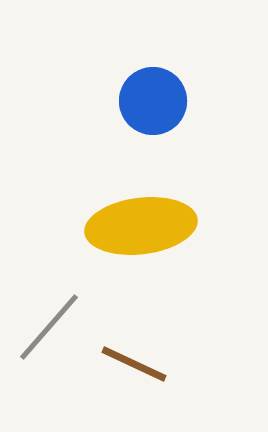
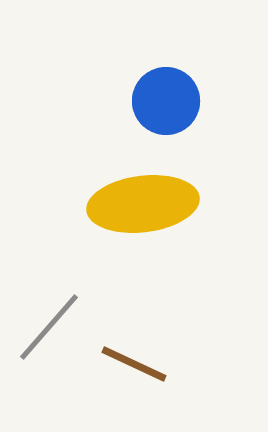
blue circle: moved 13 px right
yellow ellipse: moved 2 px right, 22 px up
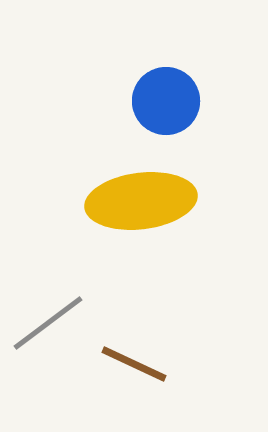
yellow ellipse: moved 2 px left, 3 px up
gray line: moved 1 px left, 4 px up; rotated 12 degrees clockwise
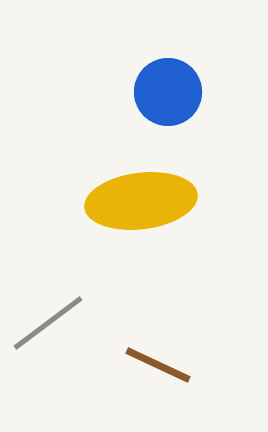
blue circle: moved 2 px right, 9 px up
brown line: moved 24 px right, 1 px down
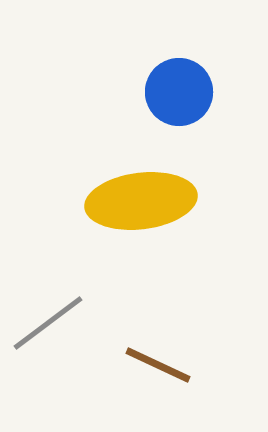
blue circle: moved 11 px right
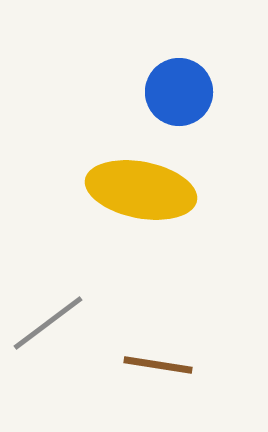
yellow ellipse: moved 11 px up; rotated 18 degrees clockwise
brown line: rotated 16 degrees counterclockwise
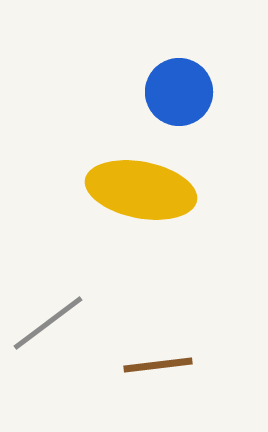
brown line: rotated 16 degrees counterclockwise
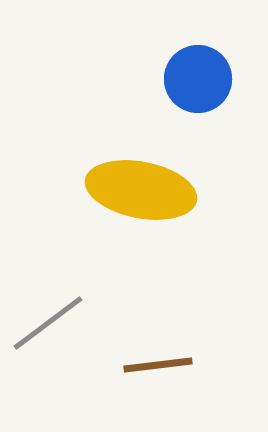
blue circle: moved 19 px right, 13 px up
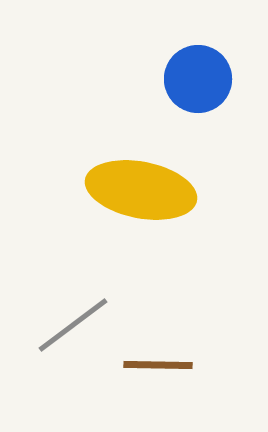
gray line: moved 25 px right, 2 px down
brown line: rotated 8 degrees clockwise
